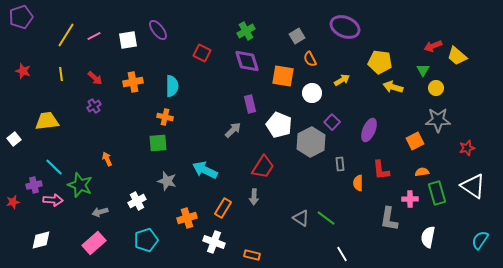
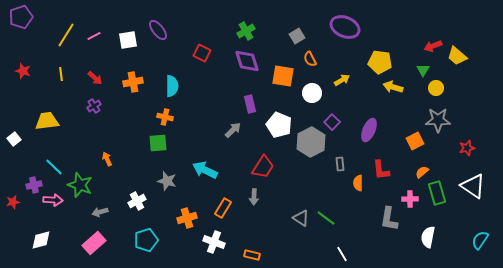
orange semicircle at (422, 172): rotated 32 degrees counterclockwise
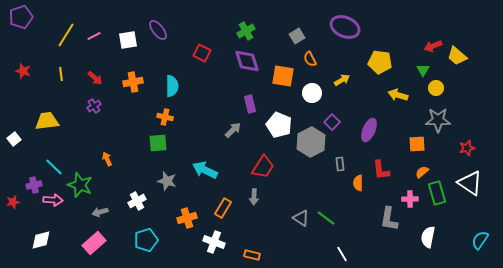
yellow arrow at (393, 87): moved 5 px right, 8 px down
orange square at (415, 141): moved 2 px right, 3 px down; rotated 24 degrees clockwise
white triangle at (473, 186): moved 3 px left, 3 px up
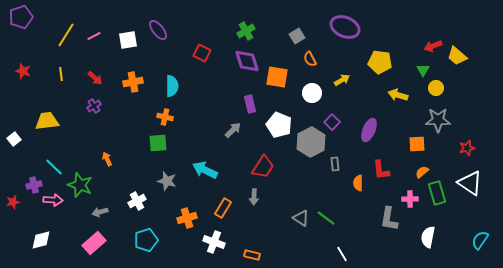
orange square at (283, 76): moved 6 px left, 1 px down
gray rectangle at (340, 164): moved 5 px left
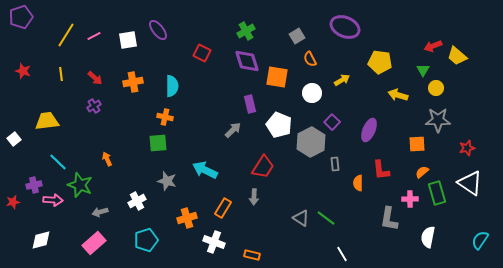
cyan line at (54, 167): moved 4 px right, 5 px up
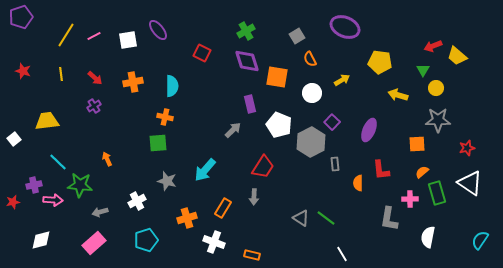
cyan arrow at (205, 170): rotated 75 degrees counterclockwise
green star at (80, 185): rotated 15 degrees counterclockwise
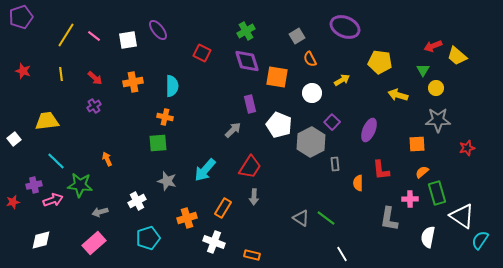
pink line at (94, 36): rotated 64 degrees clockwise
cyan line at (58, 162): moved 2 px left, 1 px up
red trapezoid at (263, 167): moved 13 px left
white triangle at (470, 183): moved 8 px left, 33 px down
pink arrow at (53, 200): rotated 24 degrees counterclockwise
cyan pentagon at (146, 240): moved 2 px right, 2 px up
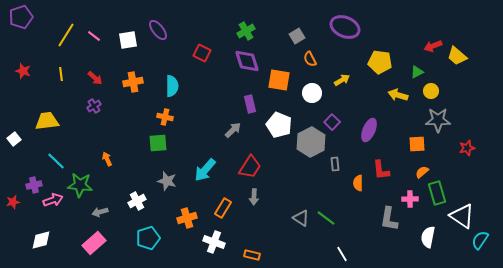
green triangle at (423, 70): moved 6 px left, 2 px down; rotated 32 degrees clockwise
orange square at (277, 77): moved 2 px right, 3 px down
yellow circle at (436, 88): moved 5 px left, 3 px down
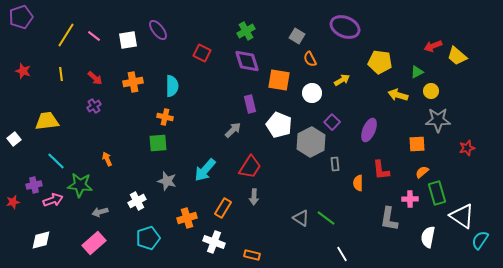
gray square at (297, 36): rotated 28 degrees counterclockwise
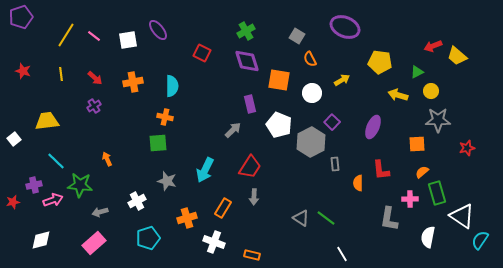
purple ellipse at (369, 130): moved 4 px right, 3 px up
cyan arrow at (205, 170): rotated 15 degrees counterclockwise
